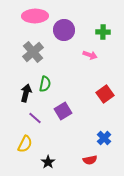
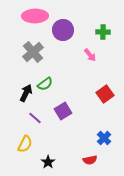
purple circle: moved 1 px left
pink arrow: rotated 32 degrees clockwise
green semicircle: rotated 42 degrees clockwise
black arrow: rotated 12 degrees clockwise
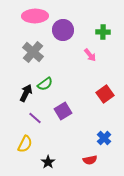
gray cross: rotated 10 degrees counterclockwise
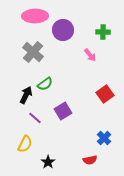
black arrow: moved 2 px down
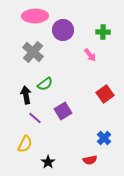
black arrow: rotated 36 degrees counterclockwise
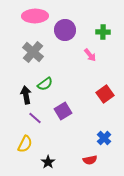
purple circle: moved 2 px right
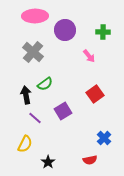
pink arrow: moved 1 px left, 1 px down
red square: moved 10 px left
